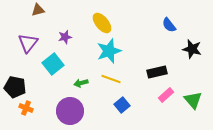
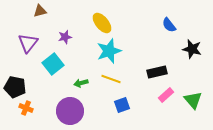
brown triangle: moved 2 px right, 1 px down
blue square: rotated 21 degrees clockwise
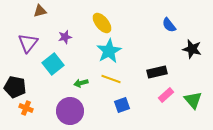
cyan star: rotated 10 degrees counterclockwise
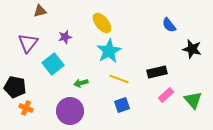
yellow line: moved 8 px right
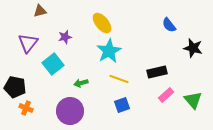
black star: moved 1 px right, 1 px up
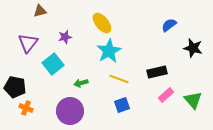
blue semicircle: rotated 91 degrees clockwise
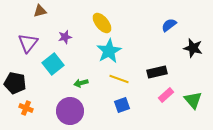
black pentagon: moved 4 px up
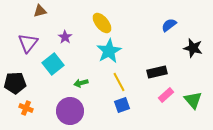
purple star: rotated 24 degrees counterclockwise
yellow line: moved 3 px down; rotated 42 degrees clockwise
black pentagon: rotated 15 degrees counterclockwise
